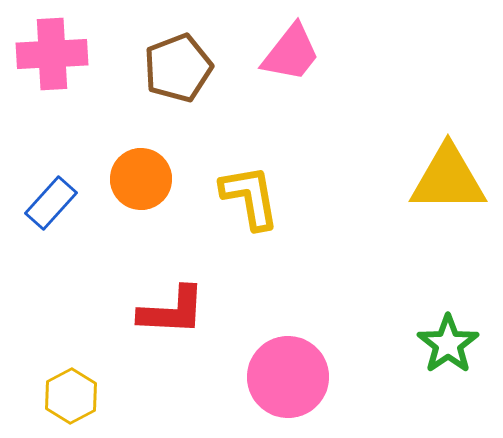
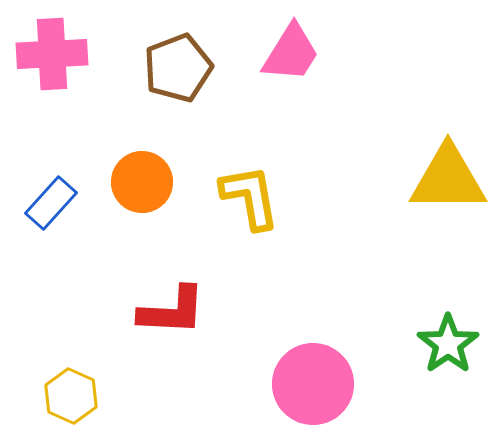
pink trapezoid: rotated 6 degrees counterclockwise
orange circle: moved 1 px right, 3 px down
pink circle: moved 25 px right, 7 px down
yellow hexagon: rotated 8 degrees counterclockwise
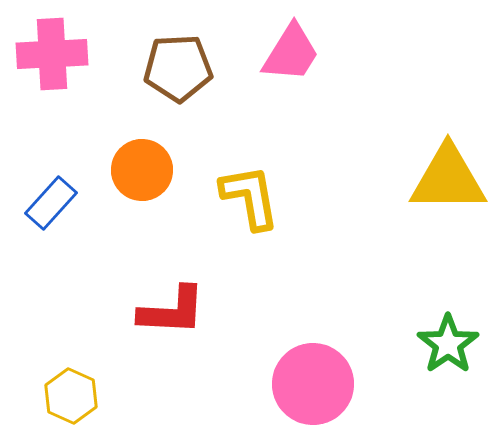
brown pentagon: rotated 18 degrees clockwise
orange circle: moved 12 px up
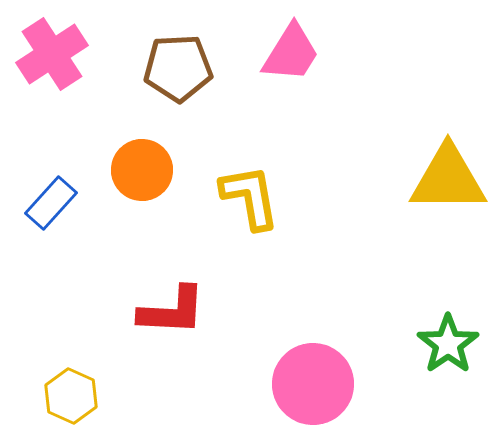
pink cross: rotated 30 degrees counterclockwise
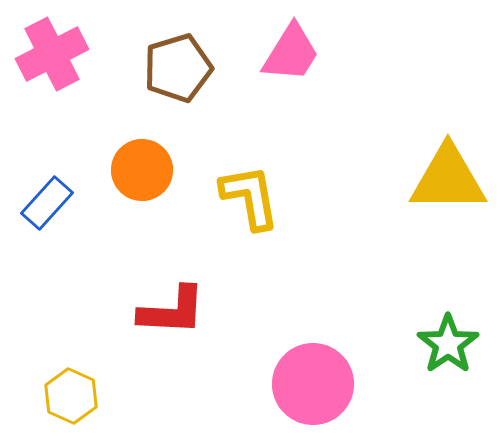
pink cross: rotated 6 degrees clockwise
brown pentagon: rotated 14 degrees counterclockwise
blue rectangle: moved 4 px left
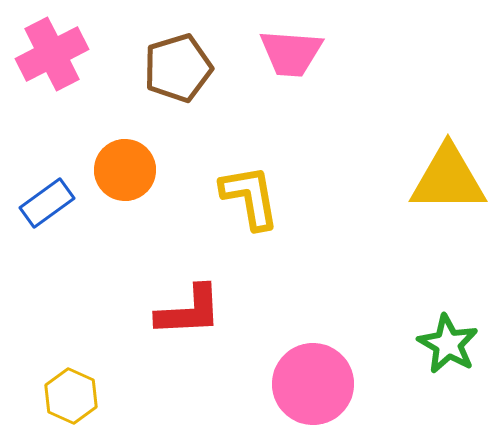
pink trapezoid: rotated 62 degrees clockwise
orange circle: moved 17 px left
blue rectangle: rotated 12 degrees clockwise
red L-shape: moved 17 px right; rotated 6 degrees counterclockwise
green star: rotated 8 degrees counterclockwise
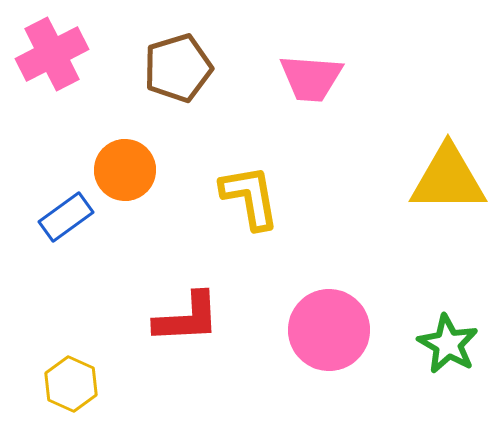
pink trapezoid: moved 20 px right, 25 px down
blue rectangle: moved 19 px right, 14 px down
red L-shape: moved 2 px left, 7 px down
pink circle: moved 16 px right, 54 px up
yellow hexagon: moved 12 px up
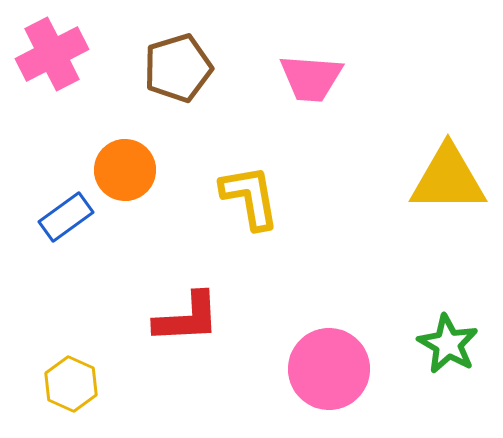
pink circle: moved 39 px down
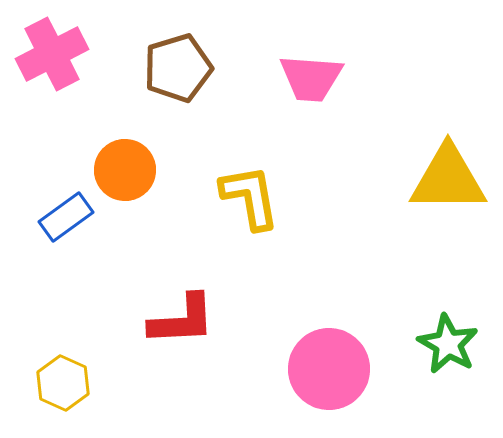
red L-shape: moved 5 px left, 2 px down
yellow hexagon: moved 8 px left, 1 px up
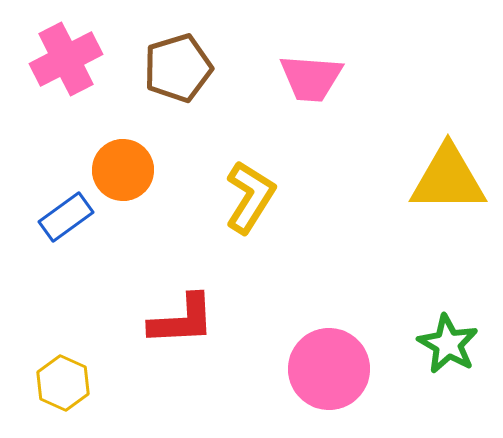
pink cross: moved 14 px right, 5 px down
orange circle: moved 2 px left
yellow L-shape: rotated 42 degrees clockwise
